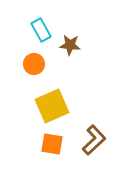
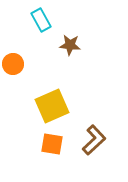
cyan rectangle: moved 10 px up
orange circle: moved 21 px left
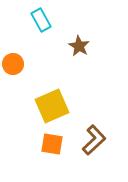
brown star: moved 9 px right, 1 px down; rotated 25 degrees clockwise
